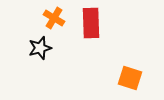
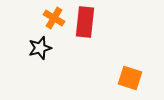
red rectangle: moved 6 px left, 1 px up; rotated 8 degrees clockwise
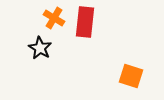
black star: rotated 25 degrees counterclockwise
orange square: moved 1 px right, 2 px up
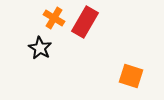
red rectangle: rotated 24 degrees clockwise
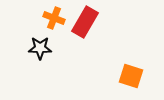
orange cross: rotated 10 degrees counterclockwise
black star: rotated 30 degrees counterclockwise
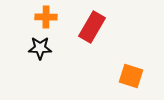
orange cross: moved 8 px left, 1 px up; rotated 20 degrees counterclockwise
red rectangle: moved 7 px right, 5 px down
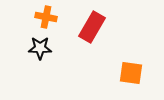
orange cross: rotated 10 degrees clockwise
orange square: moved 3 px up; rotated 10 degrees counterclockwise
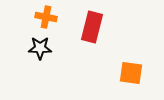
red rectangle: rotated 16 degrees counterclockwise
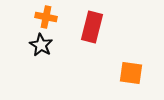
black star: moved 1 px right, 3 px up; rotated 30 degrees clockwise
